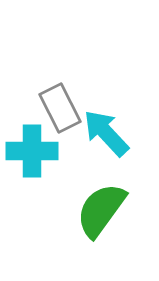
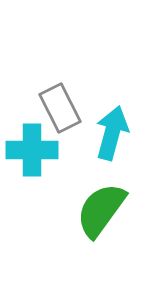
cyan arrow: moved 6 px right; rotated 58 degrees clockwise
cyan cross: moved 1 px up
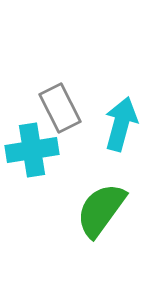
cyan arrow: moved 9 px right, 9 px up
cyan cross: rotated 9 degrees counterclockwise
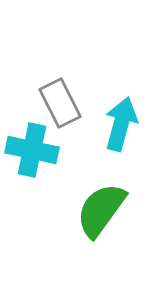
gray rectangle: moved 5 px up
cyan cross: rotated 21 degrees clockwise
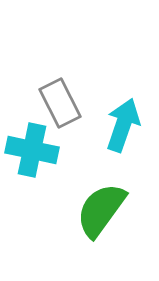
cyan arrow: moved 2 px right, 1 px down; rotated 4 degrees clockwise
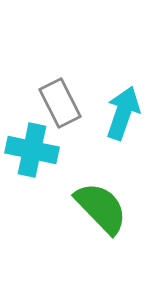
cyan arrow: moved 12 px up
green semicircle: moved 2 px up; rotated 100 degrees clockwise
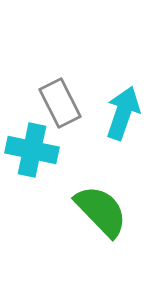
green semicircle: moved 3 px down
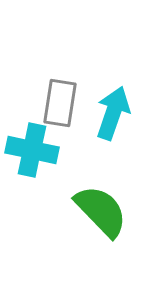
gray rectangle: rotated 36 degrees clockwise
cyan arrow: moved 10 px left
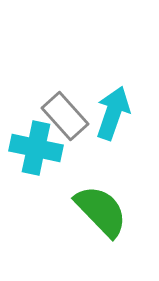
gray rectangle: moved 5 px right, 13 px down; rotated 51 degrees counterclockwise
cyan cross: moved 4 px right, 2 px up
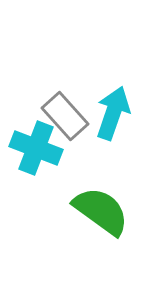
cyan cross: rotated 9 degrees clockwise
green semicircle: rotated 10 degrees counterclockwise
